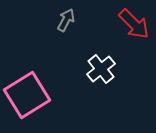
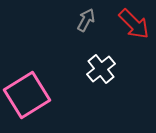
gray arrow: moved 20 px right
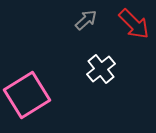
gray arrow: rotated 20 degrees clockwise
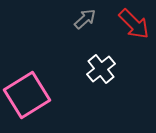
gray arrow: moved 1 px left, 1 px up
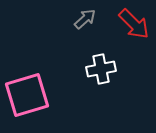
white cross: rotated 28 degrees clockwise
pink square: rotated 15 degrees clockwise
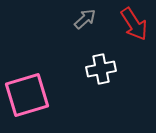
red arrow: rotated 12 degrees clockwise
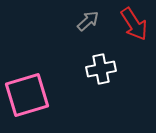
gray arrow: moved 3 px right, 2 px down
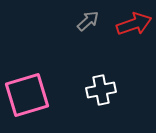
red arrow: rotated 76 degrees counterclockwise
white cross: moved 21 px down
